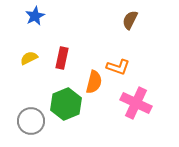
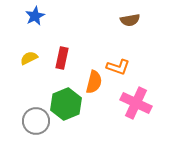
brown semicircle: rotated 126 degrees counterclockwise
gray circle: moved 5 px right
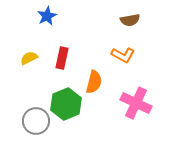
blue star: moved 12 px right
orange L-shape: moved 5 px right, 12 px up; rotated 10 degrees clockwise
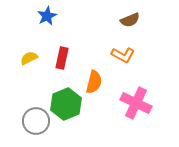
brown semicircle: rotated 12 degrees counterclockwise
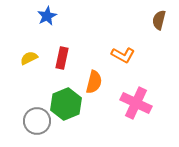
brown semicircle: moved 29 px right; rotated 126 degrees clockwise
gray circle: moved 1 px right
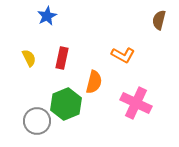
yellow semicircle: rotated 90 degrees clockwise
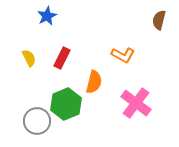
red rectangle: rotated 15 degrees clockwise
pink cross: rotated 12 degrees clockwise
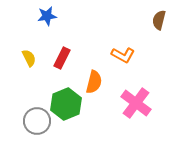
blue star: rotated 18 degrees clockwise
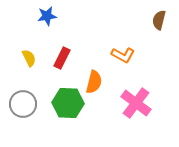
green hexagon: moved 2 px right, 1 px up; rotated 24 degrees clockwise
gray circle: moved 14 px left, 17 px up
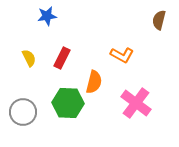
orange L-shape: moved 1 px left
gray circle: moved 8 px down
